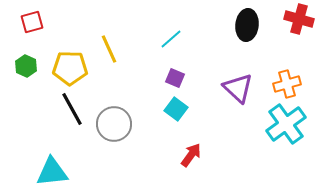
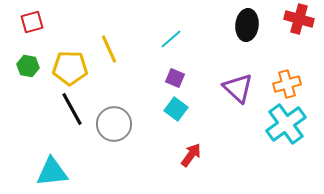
green hexagon: moved 2 px right; rotated 15 degrees counterclockwise
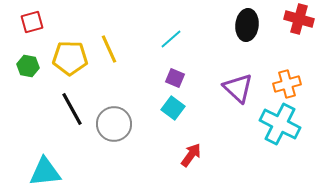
yellow pentagon: moved 10 px up
cyan square: moved 3 px left, 1 px up
cyan cross: moved 6 px left; rotated 27 degrees counterclockwise
cyan triangle: moved 7 px left
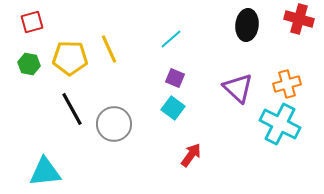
green hexagon: moved 1 px right, 2 px up
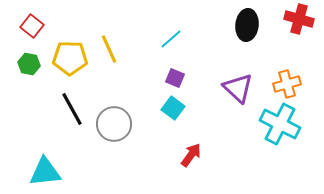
red square: moved 4 px down; rotated 35 degrees counterclockwise
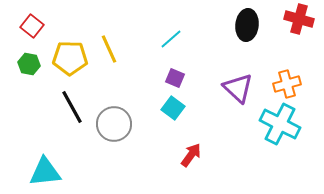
black line: moved 2 px up
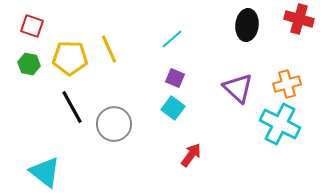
red square: rotated 20 degrees counterclockwise
cyan line: moved 1 px right
cyan triangle: rotated 44 degrees clockwise
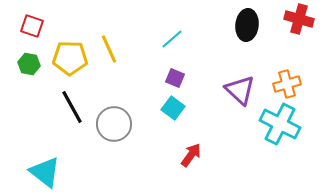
purple triangle: moved 2 px right, 2 px down
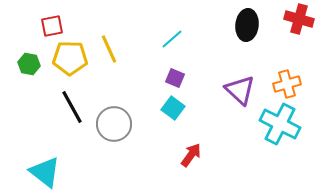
red square: moved 20 px right; rotated 30 degrees counterclockwise
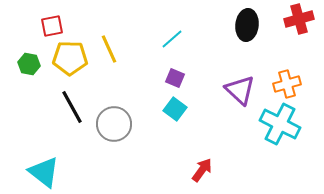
red cross: rotated 32 degrees counterclockwise
cyan square: moved 2 px right, 1 px down
red arrow: moved 11 px right, 15 px down
cyan triangle: moved 1 px left
